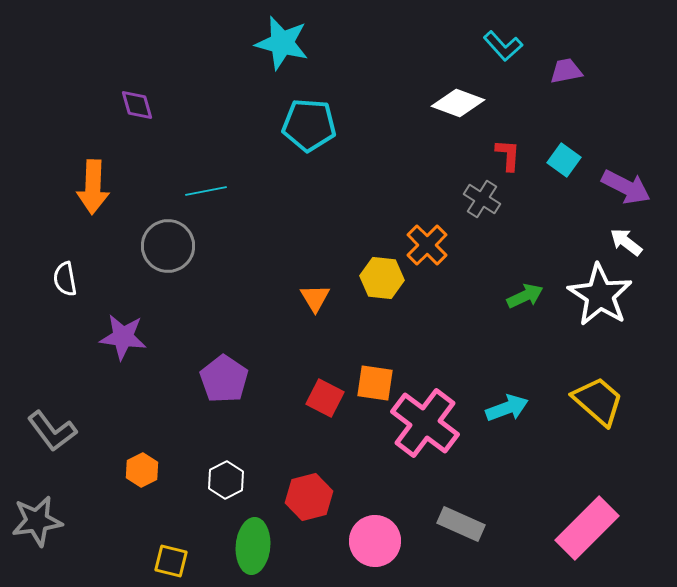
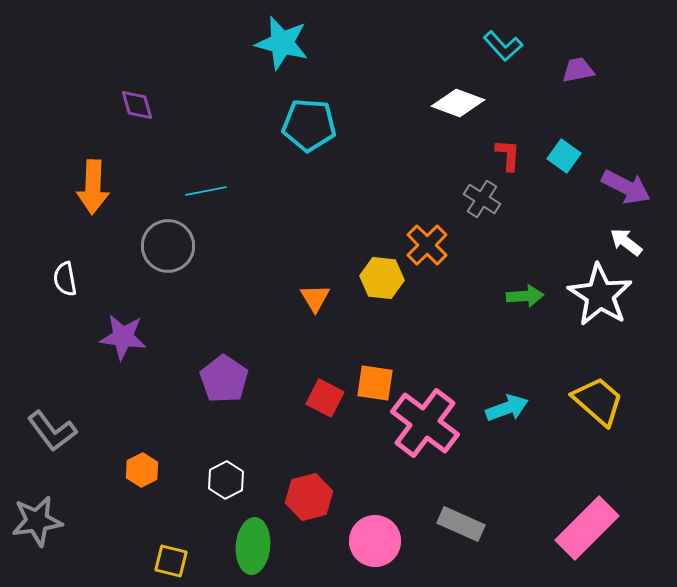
purple trapezoid: moved 12 px right, 1 px up
cyan square: moved 4 px up
green arrow: rotated 21 degrees clockwise
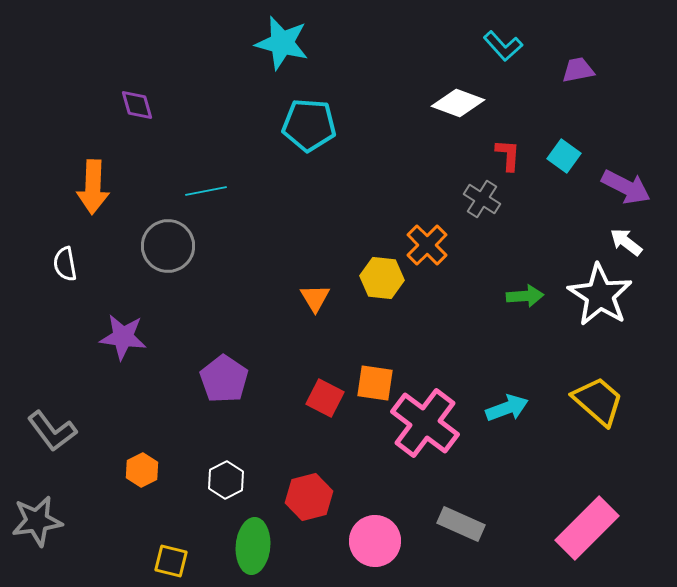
white semicircle: moved 15 px up
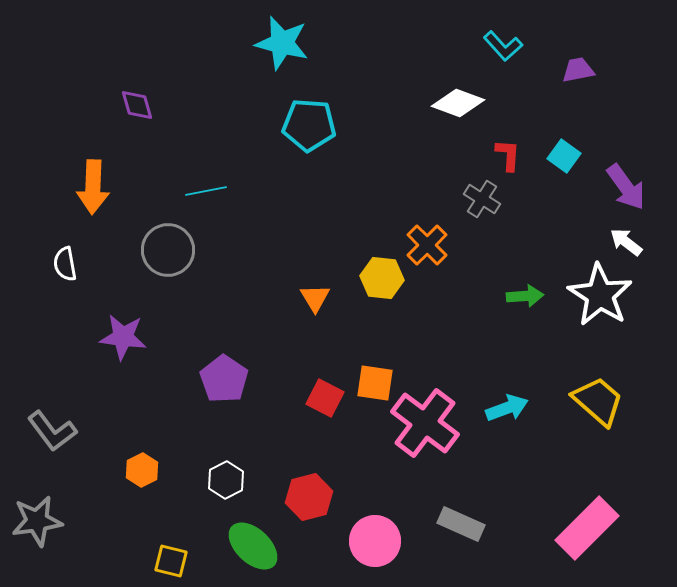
purple arrow: rotated 27 degrees clockwise
gray circle: moved 4 px down
green ellipse: rotated 52 degrees counterclockwise
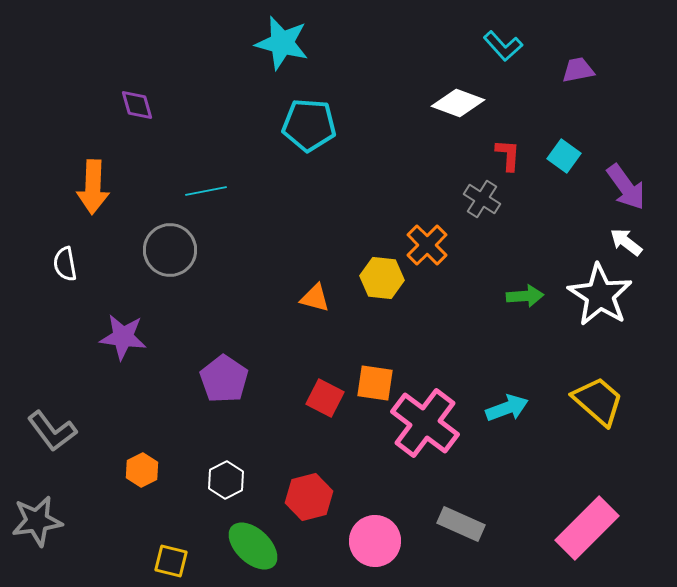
gray circle: moved 2 px right
orange triangle: rotated 44 degrees counterclockwise
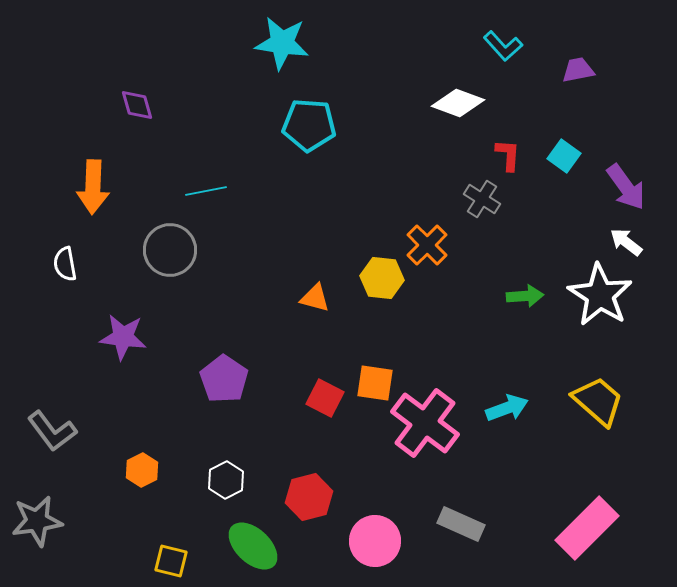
cyan star: rotated 6 degrees counterclockwise
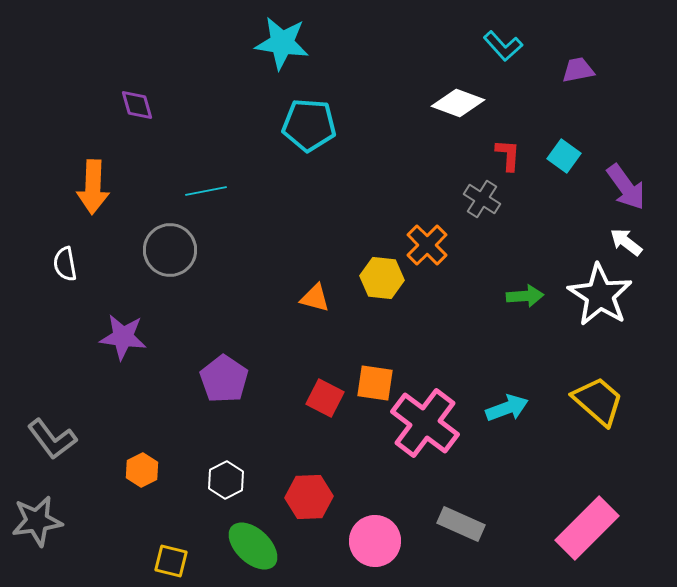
gray L-shape: moved 8 px down
red hexagon: rotated 12 degrees clockwise
